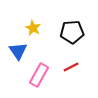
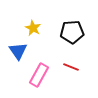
red line: rotated 49 degrees clockwise
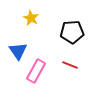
yellow star: moved 2 px left, 10 px up
red line: moved 1 px left, 2 px up
pink rectangle: moved 3 px left, 4 px up
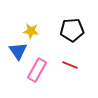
yellow star: moved 13 px down; rotated 21 degrees counterclockwise
black pentagon: moved 2 px up
pink rectangle: moved 1 px right, 1 px up
